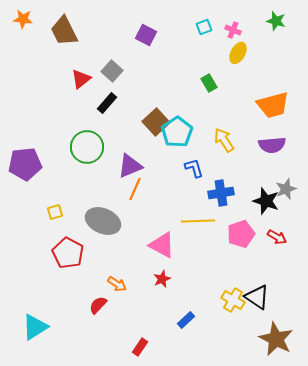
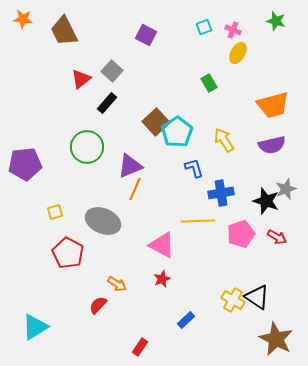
purple semicircle: rotated 8 degrees counterclockwise
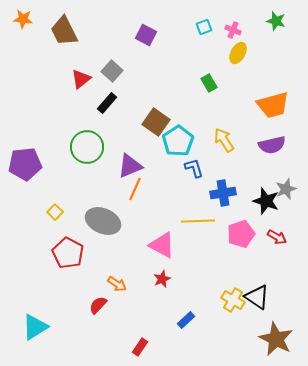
brown square: rotated 12 degrees counterclockwise
cyan pentagon: moved 1 px right, 9 px down
blue cross: moved 2 px right
yellow square: rotated 28 degrees counterclockwise
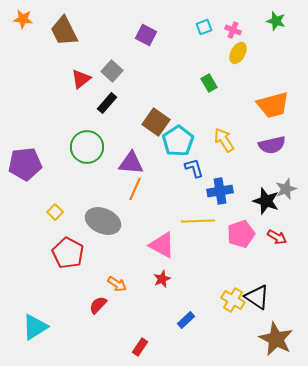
purple triangle: moved 1 px right, 3 px up; rotated 28 degrees clockwise
blue cross: moved 3 px left, 2 px up
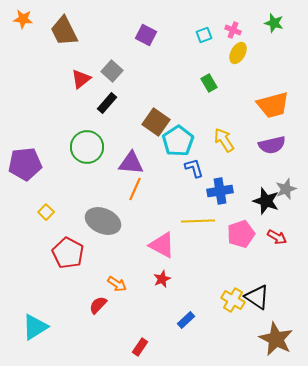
green star: moved 2 px left, 2 px down
cyan square: moved 8 px down
yellow square: moved 9 px left
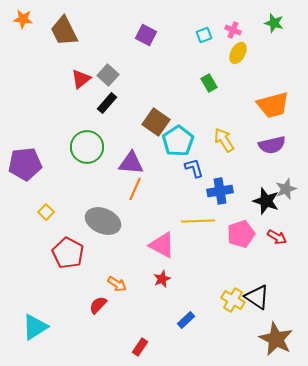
gray square: moved 4 px left, 4 px down
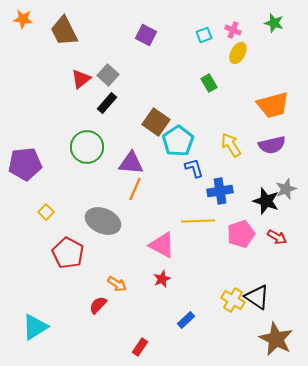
yellow arrow: moved 7 px right, 5 px down
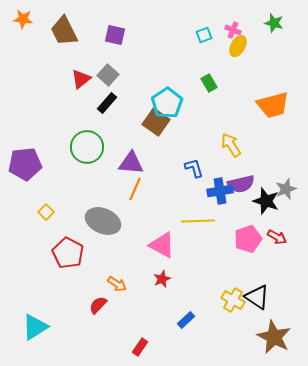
purple square: moved 31 px left; rotated 15 degrees counterclockwise
yellow ellipse: moved 7 px up
cyan pentagon: moved 11 px left, 38 px up
purple semicircle: moved 31 px left, 39 px down
pink pentagon: moved 7 px right, 5 px down
brown star: moved 2 px left, 2 px up
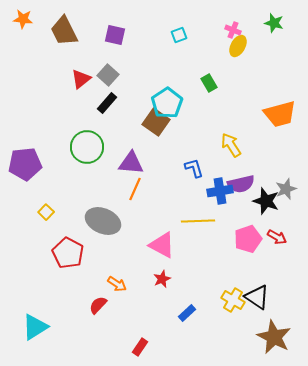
cyan square: moved 25 px left
orange trapezoid: moved 7 px right, 9 px down
blue rectangle: moved 1 px right, 7 px up
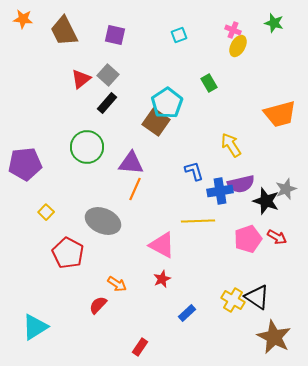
blue L-shape: moved 3 px down
